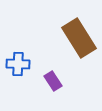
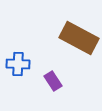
brown rectangle: rotated 30 degrees counterclockwise
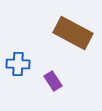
brown rectangle: moved 6 px left, 5 px up
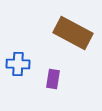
purple rectangle: moved 2 px up; rotated 42 degrees clockwise
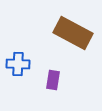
purple rectangle: moved 1 px down
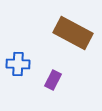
purple rectangle: rotated 18 degrees clockwise
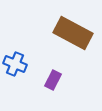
blue cross: moved 3 px left; rotated 20 degrees clockwise
